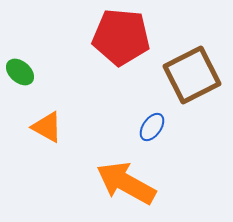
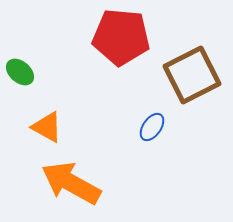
orange arrow: moved 55 px left
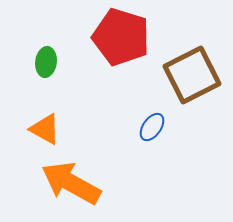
red pentagon: rotated 12 degrees clockwise
green ellipse: moved 26 px right, 10 px up; rotated 56 degrees clockwise
orange triangle: moved 2 px left, 2 px down
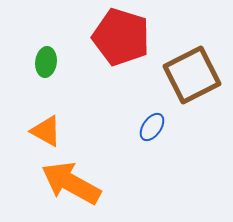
orange triangle: moved 1 px right, 2 px down
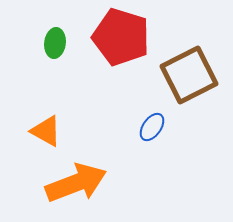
green ellipse: moved 9 px right, 19 px up
brown square: moved 3 px left
orange arrow: moved 5 px right; rotated 130 degrees clockwise
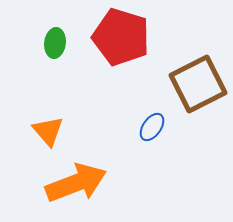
brown square: moved 9 px right, 9 px down
orange triangle: moved 2 px right; rotated 20 degrees clockwise
